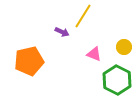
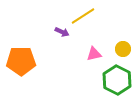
yellow line: rotated 25 degrees clockwise
yellow circle: moved 1 px left, 2 px down
pink triangle: rotated 35 degrees counterclockwise
orange pentagon: moved 8 px left; rotated 12 degrees clockwise
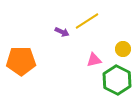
yellow line: moved 4 px right, 5 px down
pink triangle: moved 6 px down
